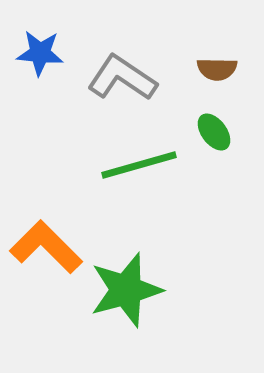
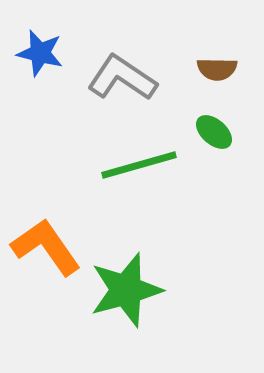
blue star: rotated 9 degrees clockwise
green ellipse: rotated 12 degrees counterclockwise
orange L-shape: rotated 10 degrees clockwise
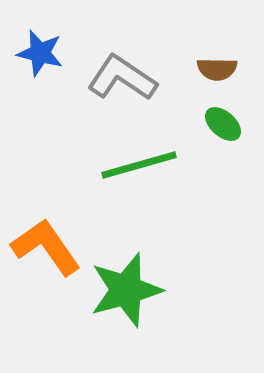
green ellipse: moved 9 px right, 8 px up
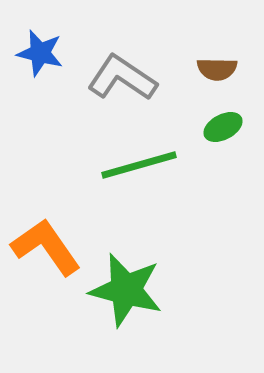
green ellipse: moved 3 px down; rotated 69 degrees counterclockwise
green star: rotated 30 degrees clockwise
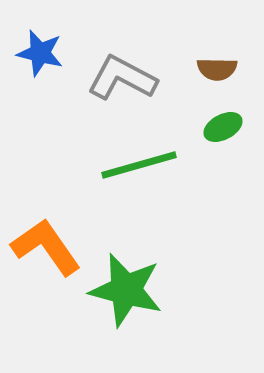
gray L-shape: rotated 6 degrees counterclockwise
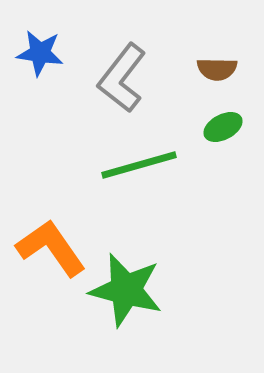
blue star: rotated 6 degrees counterclockwise
gray L-shape: rotated 80 degrees counterclockwise
orange L-shape: moved 5 px right, 1 px down
